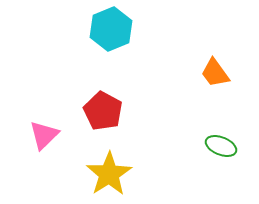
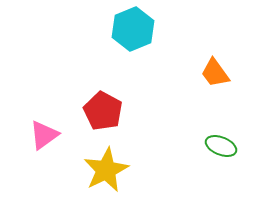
cyan hexagon: moved 22 px right
pink triangle: rotated 8 degrees clockwise
yellow star: moved 3 px left, 4 px up; rotated 6 degrees clockwise
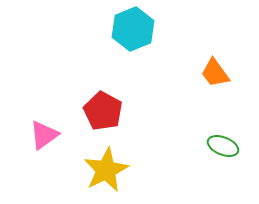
green ellipse: moved 2 px right
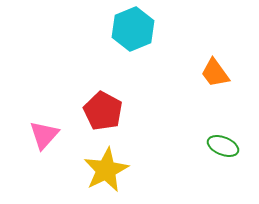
pink triangle: rotated 12 degrees counterclockwise
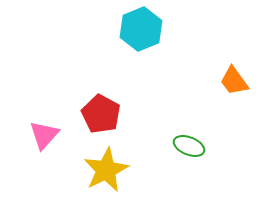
cyan hexagon: moved 8 px right
orange trapezoid: moved 19 px right, 8 px down
red pentagon: moved 2 px left, 3 px down
green ellipse: moved 34 px left
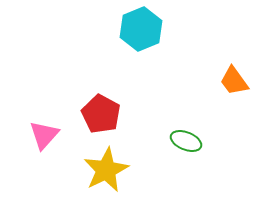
green ellipse: moved 3 px left, 5 px up
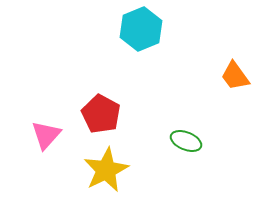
orange trapezoid: moved 1 px right, 5 px up
pink triangle: moved 2 px right
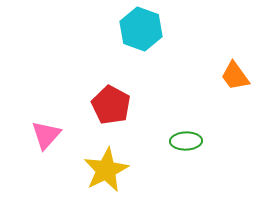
cyan hexagon: rotated 18 degrees counterclockwise
red pentagon: moved 10 px right, 9 px up
green ellipse: rotated 24 degrees counterclockwise
